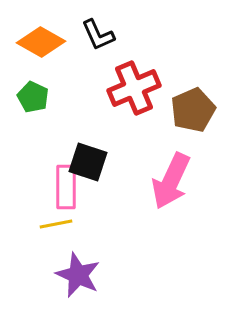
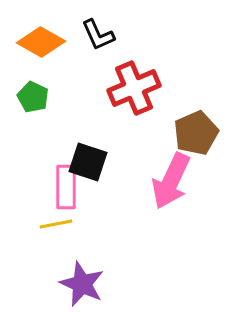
brown pentagon: moved 3 px right, 23 px down
purple star: moved 4 px right, 9 px down
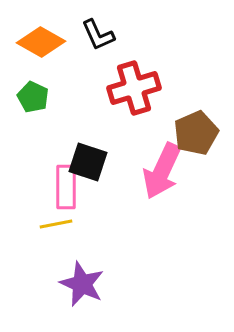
red cross: rotated 6 degrees clockwise
pink arrow: moved 9 px left, 10 px up
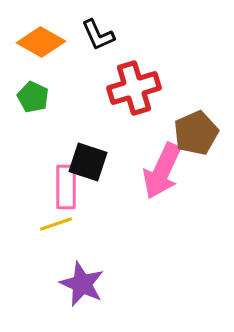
yellow line: rotated 8 degrees counterclockwise
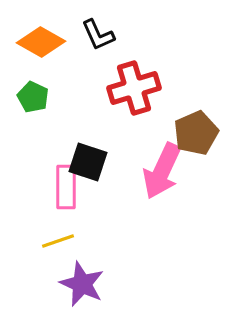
yellow line: moved 2 px right, 17 px down
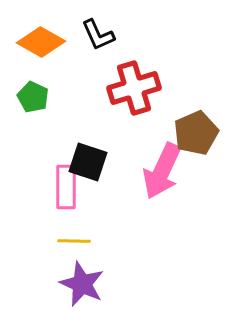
yellow line: moved 16 px right; rotated 20 degrees clockwise
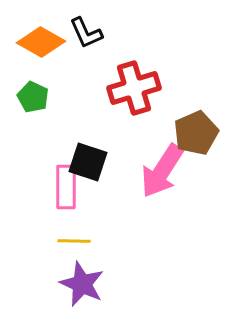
black L-shape: moved 12 px left, 2 px up
pink arrow: rotated 8 degrees clockwise
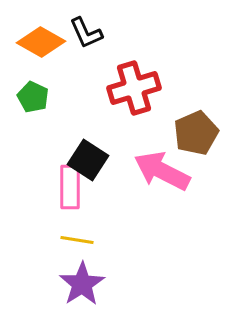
black square: moved 2 px up; rotated 15 degrees clockwise
pink arrow: rotated 84 degrees clockwise
pink rectangle: moved 4 px right
yellow line: moved 3 px right, 1 px up; rotated 8 degrees clockwise
purple star: rotated 15 degrees clockwise
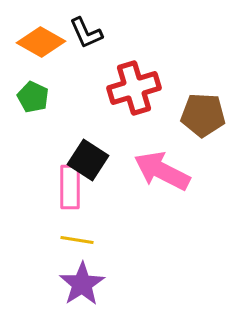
brown pentagon: moved 7 px right, 18 px up; rotated 27 degrees clockwise
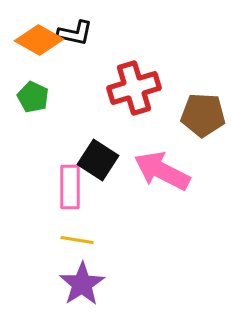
black L-shape: moved 11 px left; rotated 54 degrees counterclockwise
orange diamond: moved 2 px left, 2 px up
black square: moved 10 px right
